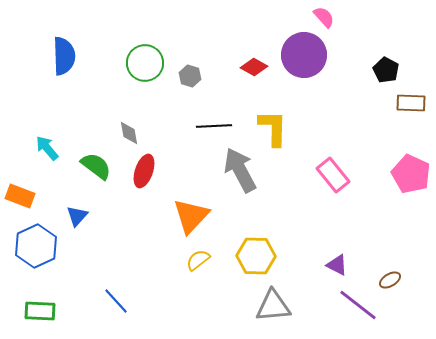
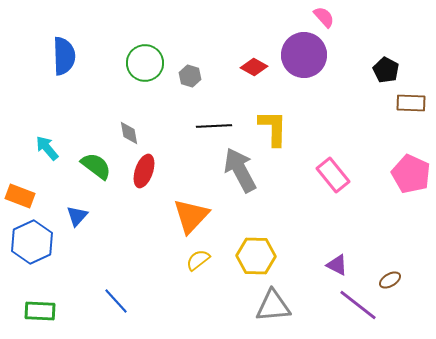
blue hexagon: moved 4 px left, 4 px up
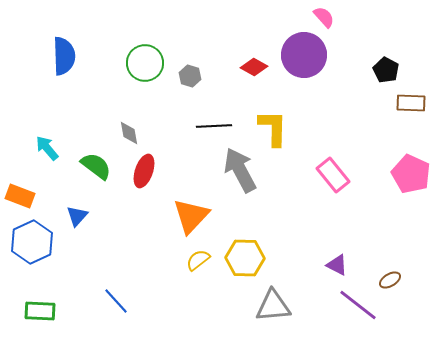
yellow hexagon: moved 11 px left, 2 px down
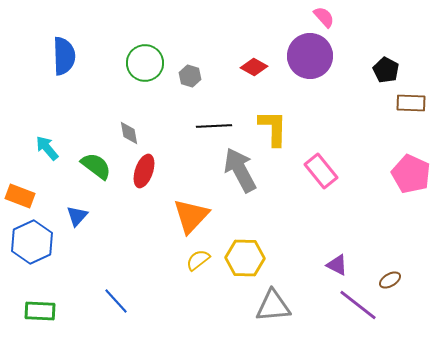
purple circle: moved 6 px right, 1 px down
pink rectangle: moved 12 px left, 4 px up
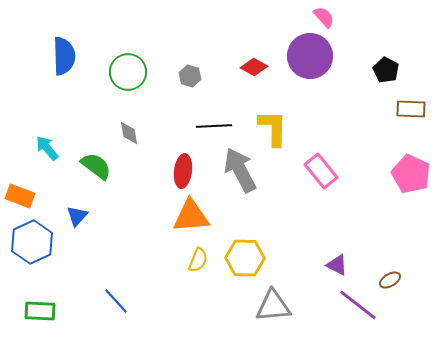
green circle: moved 17 px left, 9 px down
brown rectangle: moved 6 px down
red ellipse: moved 39 px right; rotated 12 degrees counterclockwise
orange triangle: rotated 42 degrees clockwise
yellow semicircle: rotated 150 degrees clockwise
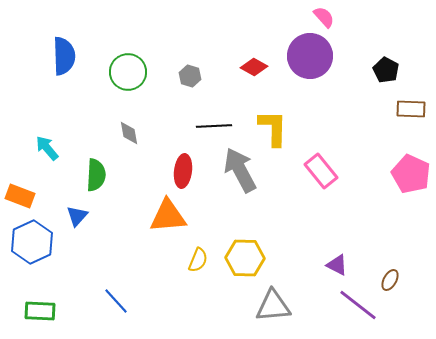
green semicircle: moved 9 px down; rotated 56 degrees clockwise
orange triangle: moved 23 px left
brown ellipse: rotated 30 degrees counterclockwise
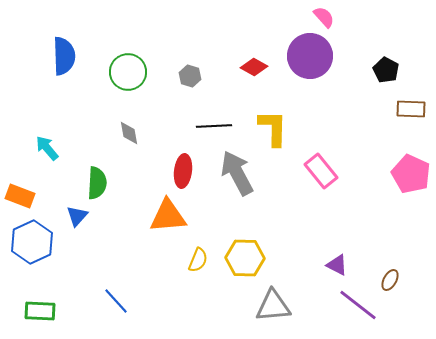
gray arrow: moved 3 px left, 3 px down
green semicircle: moved 1 px right, 8 px down
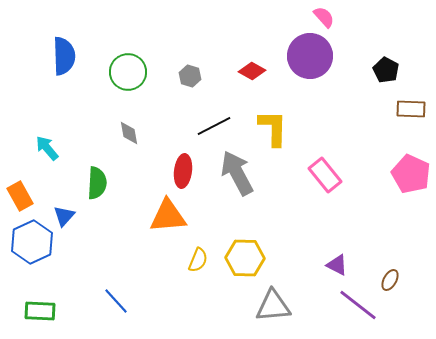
red diamond: moved 2 px left, 4 px down
black line: rotated 24 degrees counterclockwise
pink rectangle: moved 4 px right, 4 px down
orange rectangle: rotated 40 degrees clockwise
blue triangle: moved 13 px left
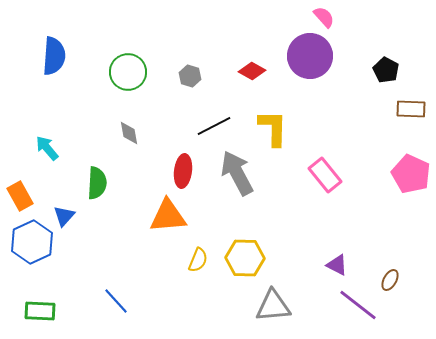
blue semicircle: moved 10 px left; rotated 6 degrees clockwise
